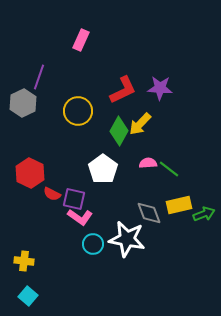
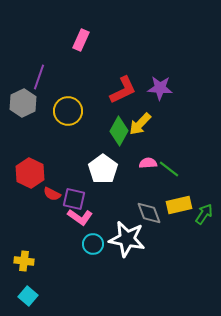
yellow circle: moved 10 px left
green arrow: rotated 35 degrees counterclockwise
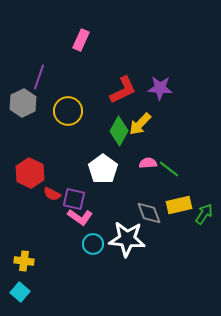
white star: rotated 6 degrees counterclockwise
cyan square: moved 8 px left, 4 px up
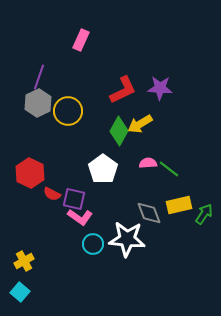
gray hexagon: moved 15 px right
yellow arrow: rotated 15 degrees clockwise
yellow cross: rotated 36 degrees counterclockwise
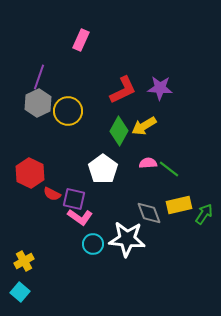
yellow arrow: moved 4 px right, 2 px down
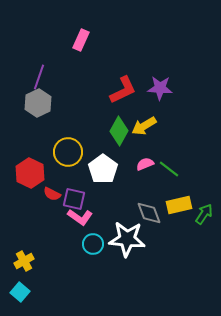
yellow circle: moved 41 px down
pink semicircle: moved 3 px left, 1 px down; rotated 18 degrees counterclockwise
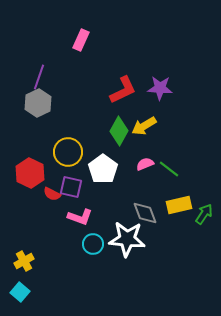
purple square: moved 3 px left, 12 px up
gray diamond: moved 4 px left
pink L-shape: rotated 15 degrees counterclockwise
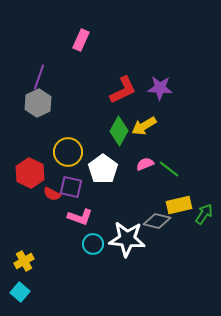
gray diamond: moved 12 px right, 8 px down; rotated 56 degrees counterclockwise
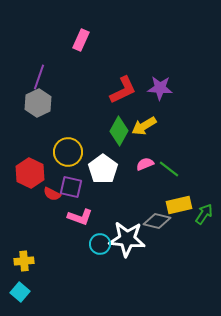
cyan circle: moved 7 px right
yellow cross: rotated 24 degrees clockwise
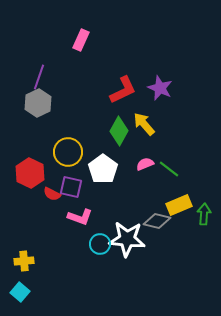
purple star: rotated 20 degrees clockwise
yellow arrow: moved 2 px up; rotated 80 degrees clockwise
yellow rectangle: rotated 10 degrees counterclockwise
green arrow: rotated 30 degrees counterclockwise
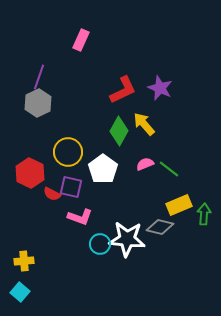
gray diamond: moved 3 px right, 6 px down
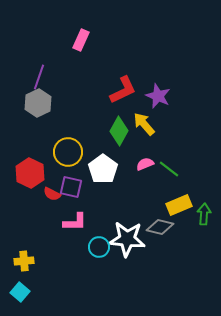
purple star: moved 2 px left, 8 px down
pink L-shape: moved 5 px left, 5 px down; rotated 20 degrees counterclockwise
cyan circle: moved 1 px left, 3 px down
